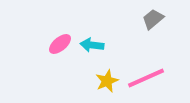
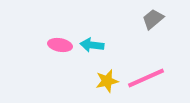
pink ellipse: moved 1 px down; rotated 50 degrees clockwise
yellow star: rotated 10 degrees clockwise
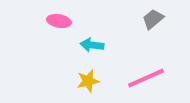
pink ellipse: moved 1 px left, 24 px up
yellow star: moved 19 px left
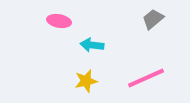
yellow star: moved 2 px left
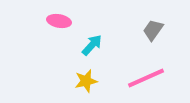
gray trapezoid: moved 11 px down; rotated 15 degrees counterclockwise
cyan arrow: rotated 125 degrees clockwise
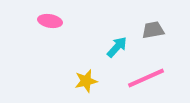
pink ellipse: moved 9 px left
gray trapezoid: rotated 45 degrees clockwise
cyan arrow: moved 25 px right, 2 px down
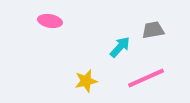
cyan arrow: moved 3 px right
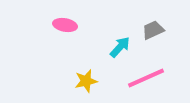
pink ellipse: moved 15 px right, 4 px down
gray trapezoid: rotated 15 degrees counterclockwise
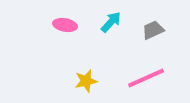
cyan arrow: moved 9 px left, 25 px up
